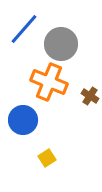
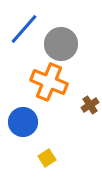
brown cross: moved 9 px down; rotated 24 degrees clockwise
blue circle: moved 2 px down
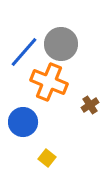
blue line: moved 23 px down
yellow square: rotated 18 degrees counterclockwise
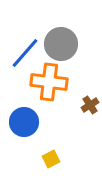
blue line: moved 1 px right, 1 px down
orange cross: rotated 15 degrees counterclockwise
blue circle: moved 1 px right
yellow square: moved 4 px right, 1 px down; rotated 24 degrees clockwise
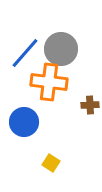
gray circle: moved 5 px down
brown cross: rotated 30 degrees clockwise
yellow square: moved 4 px down; rotated 30 degrees counterclockwise
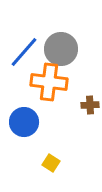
blue line: moved 1 px left, 1 px up
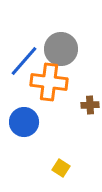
blue line: moved 9 px down
yellow square: moved 10 px right, 5 px down
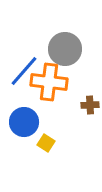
gray circle: moved 4 px right
blue line: moved 10 px down
yellow square: moved 15 px left, 25 px up
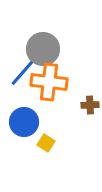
gray circle: moved 22 px left
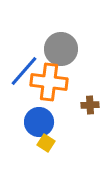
gray circle: moved 18 px right
blue circle: moved 15 px right
